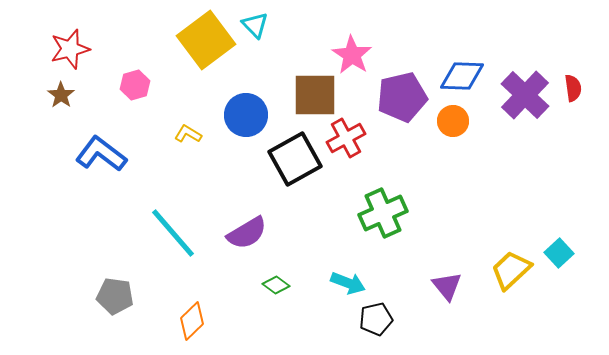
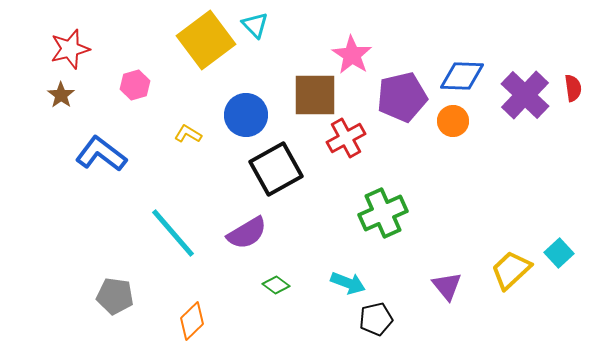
black square: moved 19 px left, 10 px down
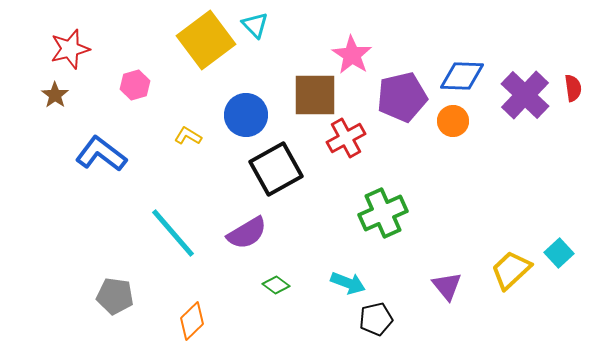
brown star: moved 6 px left
yellow L-shape: moved 2 px down
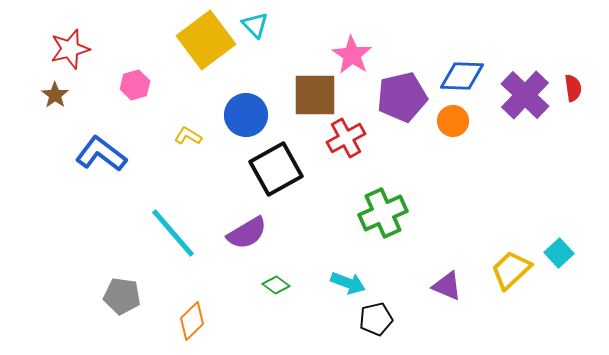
purple triangle: rotated 28 degrees counterclockwise
gray pentagon: moved 7 px right
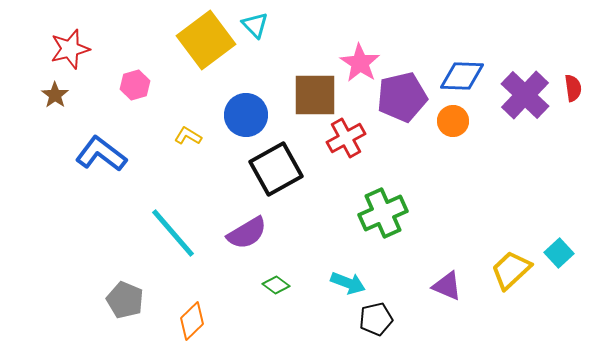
pink star: moved 8 px right, 8 px down
gray pentagon: moved 3 px right, 4 px down; rotated 15 degrees clockwise
